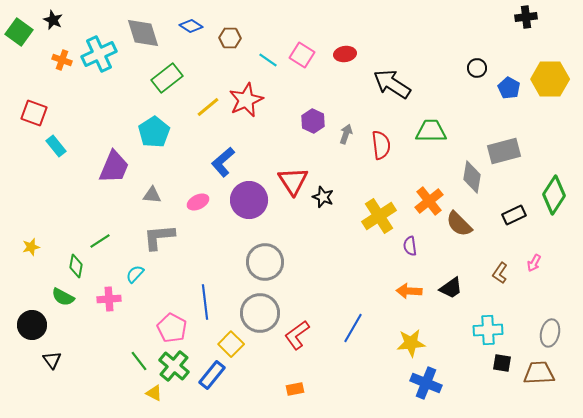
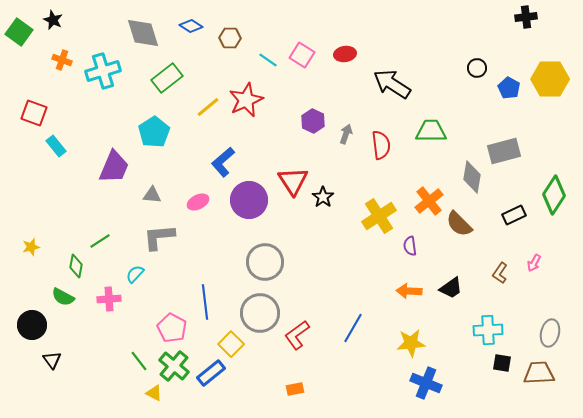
cyan cross at (99, 54): moved 4 px right, 17 px down; rotated 8 degrees clockwise
black star at (323, 197): rotated 15 degrees clockwise
blue rectangle at (212, 375): moved 1 px left, 2 px up; rotated 12 degrees clockwise
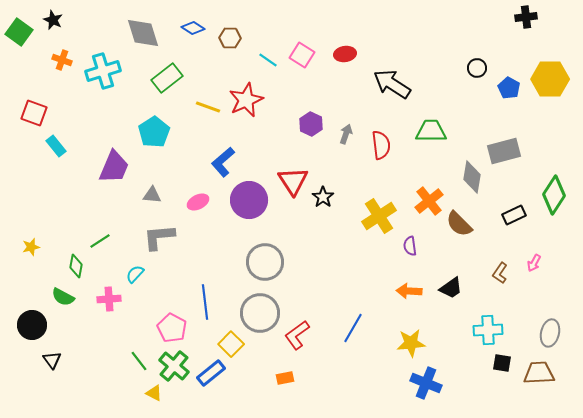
blue diamond at (191, 26): moved 2 px right, 2 px down
yellow line at (208, 107): rotated 60 degrees clockwise
purple hexagon at (313, 121): moved 2 px left, 3 px down
orange rectangle at (295, 389): moved 10 px left, 11 px up
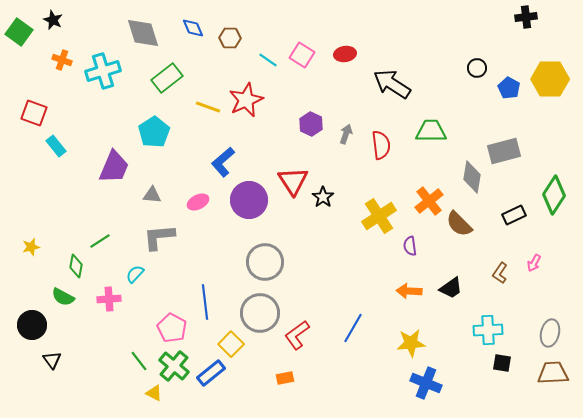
blue diamond at (193, 28): rotated 35 degrees clockwise
brown trapezoid at (539, 373): moved 14 px right
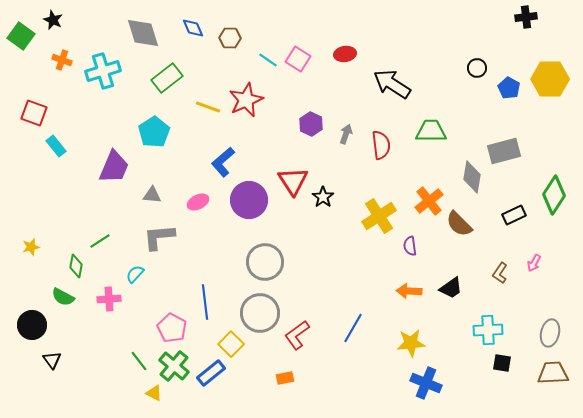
green square at (19, 32): moved 2 px right, 4 px down
pink square at (302, 55): moved 4 px left, 4 px down
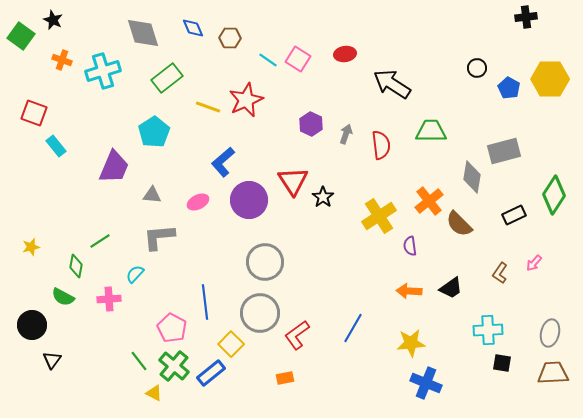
pink arrow at (534, 263): rotated 12 degrees clockwise
black triangle at (52, 360): rotated 12 degrees clockwise
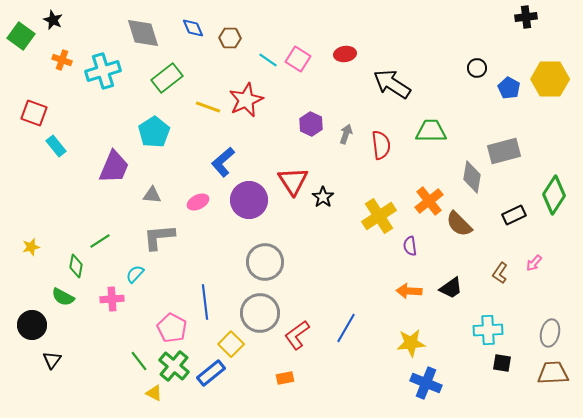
pink cross at (109, 299): moved 3 px right
blue line at (353, 328): moved 7 px left
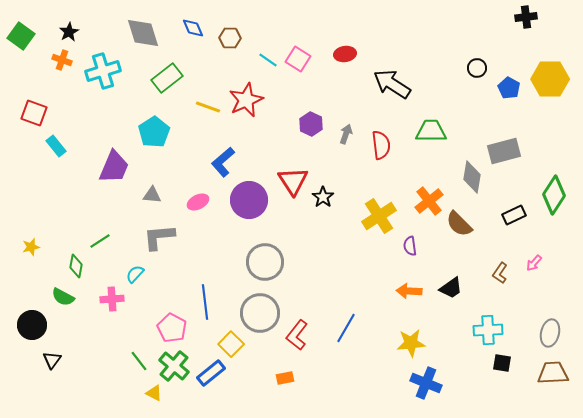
black star at (53, 20): moved 16 px right, 12 px down; rotated 18 degrees clockwise
red L-shape at (297, 335): rotated 16 degrees counterclockwise
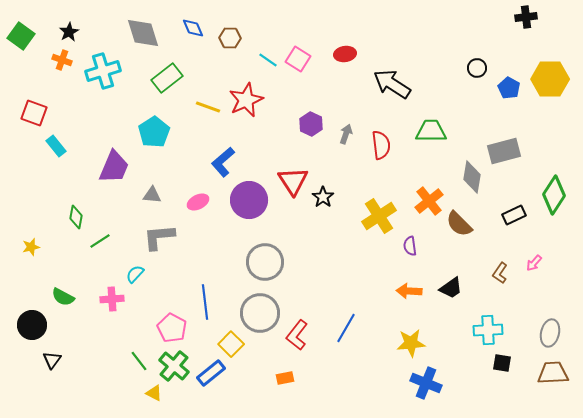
green diamond at (76, 266): moved 49 px up
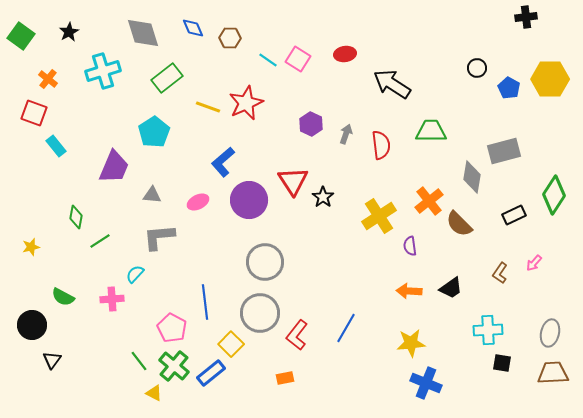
orange cross at (62, 60): moved 14 px left, 19 px down; rotated 18 degrees clockwise
red star at (246, 100): moved 3 px down
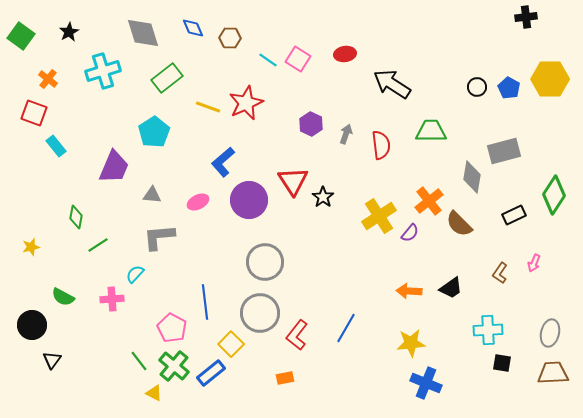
black circle at (477, 68): moved 19 px down
green line at (100, 241): moved 2 px left, 4 px down
purple semicircle at (410, 246): moved 13 px up; rotated 132 degrees counterclockwise
pink arrow at (534, 263): rotated 18 degrees counterclockwise
